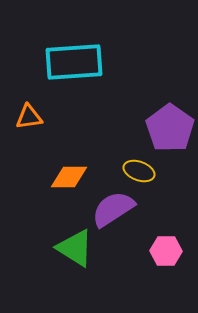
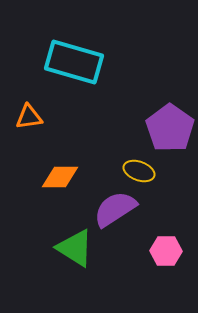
cyan rectangle: rotated 20 degrees clockwise
orange diamond: moved 9 px left
purple semicircle: moved 2 px right
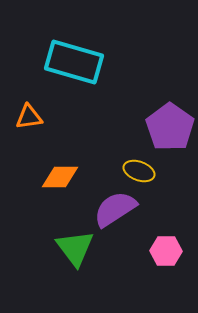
purple pentagon: moved 1 px up
green triangle: rotated 21 degrees clockwise
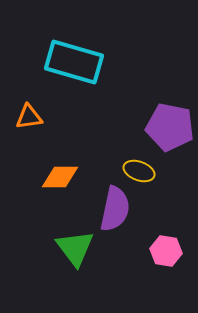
purple pentagon: rotated 24 degrees counterclockwise
purple semicircle: rotated 135 degrees clockwise
pink hexagon: rotated 8 degrees clockwise
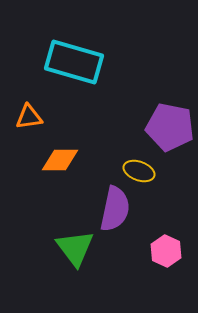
orange diamond: moved 17 px up
pink hexagon: rotated 16 degrees clockwise
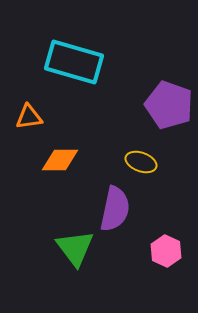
purple pentagon: moved 1 px left, 22 px up; rotated 9 degrees clockwise
yellow ellipse: moved 2 px right, 9 px up
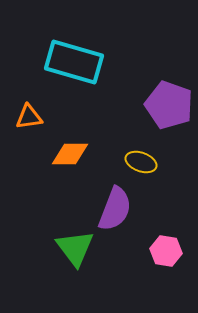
orange diamond: moved 10 px right, 6 px up
purple semicircle: rotated 9 degrees clockwise
pink hexagon: rotated 16 degrees counterclockwise
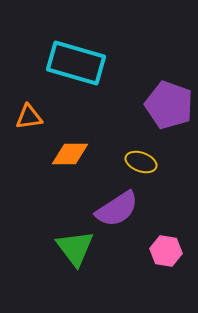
cyan rectangle: moved 2 px right, 1 px down
purple semicircle: moved 2 px right; rotated 36 degrees clockwise
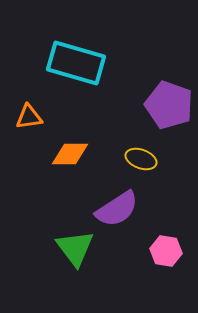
yellow ellipse: moved 3 px up
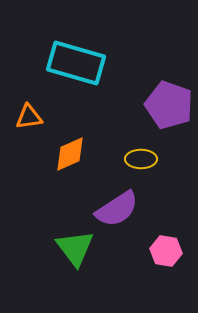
orange diamond: rotated 24 degrees counterclockwise
yellow ellipse: rotated 20 degrees counterclockwise
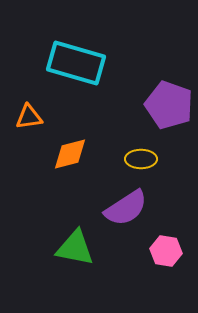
orange diamond: rotated 9 degrees clockwise
purple semicircle: moved 9 px right, 1 px up
green triangle: rotated 42 degrees counterclockwise
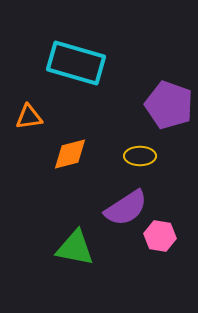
yellow ellipse: moved 1 px left, 3 px up
pink hexagon: moved 6 px left, 15 px up
